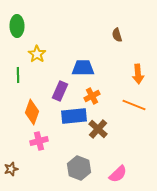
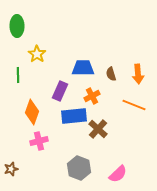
brown semicircle: moved 6 px left, 39 px down
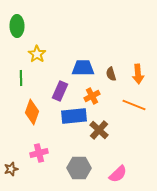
green line: moved 3 px right, 3 px down
brown cross: moved 1 px right, 1 px down
pink cross: moved 12 px down
gray hexagon: rotated 20 degrees counterclockwise
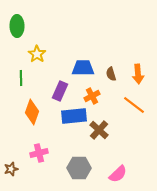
orange line: rotated 15 degrees clockwise
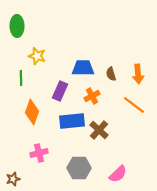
yellow star: moved 2 px down; rotated 18 degrees counterclockwise
blue rectangle: moved 2 px left, 5 px down
brown star: moved 2 px right, 10 px down
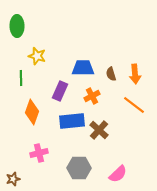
orange arrow: moved 3 px left
